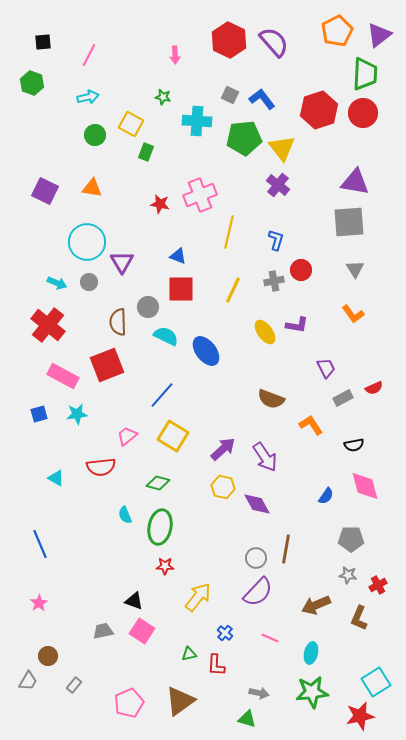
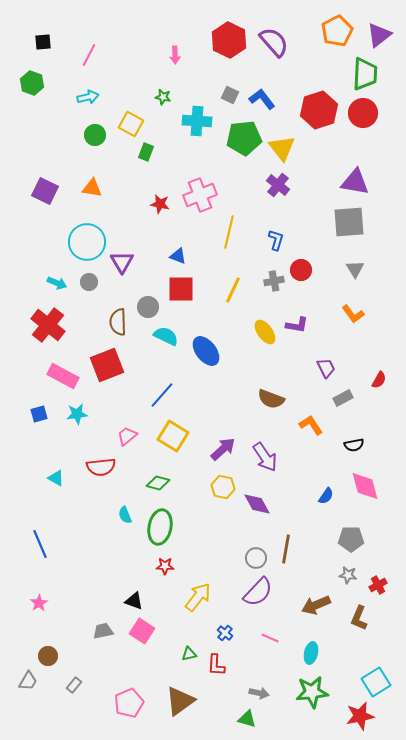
red semicircle at (374, 388): moved 5 px right, 8 px up; rotated 36 degrees counterclockwise
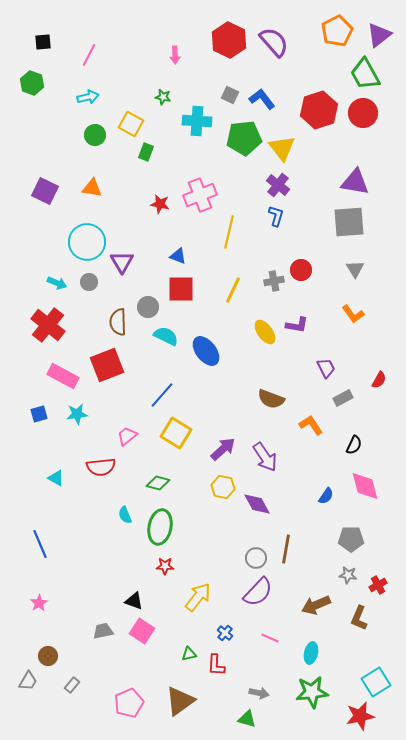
green trapezoid at (365, 74): rotated 148 degrees clockwise
blue L-shape at (276, 240): moved 24 px up
yellow square at (173, 436): moved 3 px right, 3 px up
black semicircle at (354, 445): rotated 54 degrees counterclockwise
gray rectangle at (74, 685): moved 2 px left
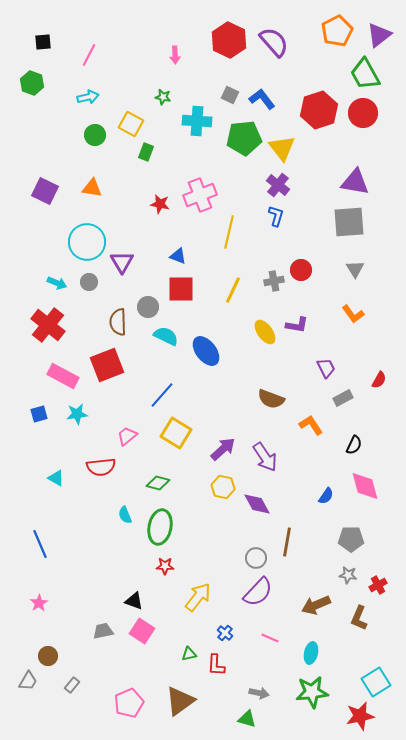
brown line at (286, 549): moved 1 px right, 7 px up
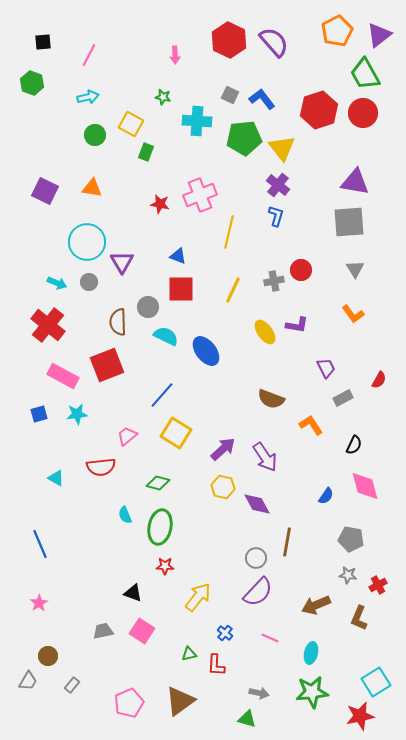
gray pentagon at (351, 539): rotated 10 degrees clockwise
black triangle at (134, 601): moved 1 px left, 8 px up
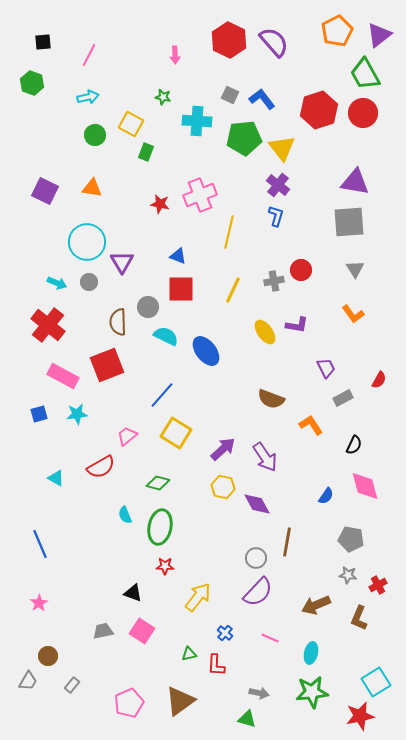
red semicircle at (101, 467): rotated 24 degrees counterclockwise
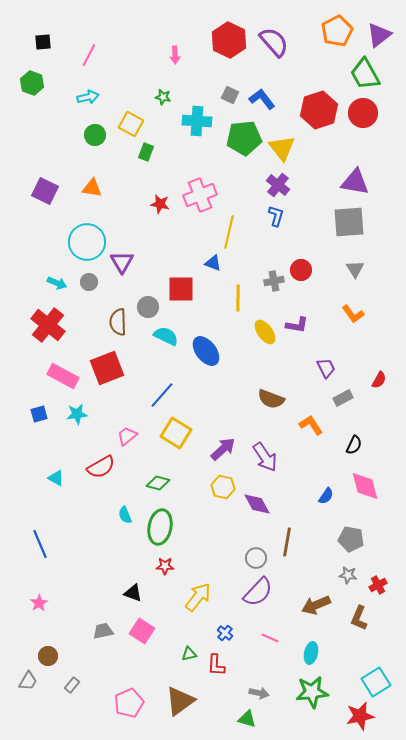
blue triangle at (178, 256): moved 35 px right, 7 px down
yellow line at (233, 290): moved 5 px right, 8 px down; rotated 24 degrees counterclockwise
red square at (107, 365): moved 3 px down
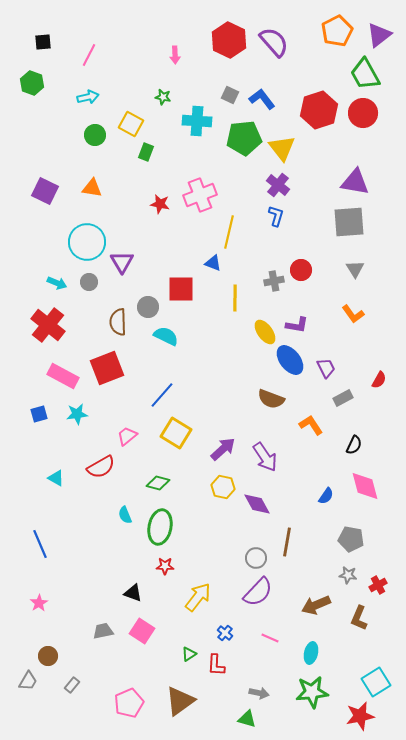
yellow line at (238, 298): moved 3 px left
blue ellipse at (206, 351): moved 84 px right, 9 px down
green triangle at (189, 654): rotated 21 degrees counterclockwise
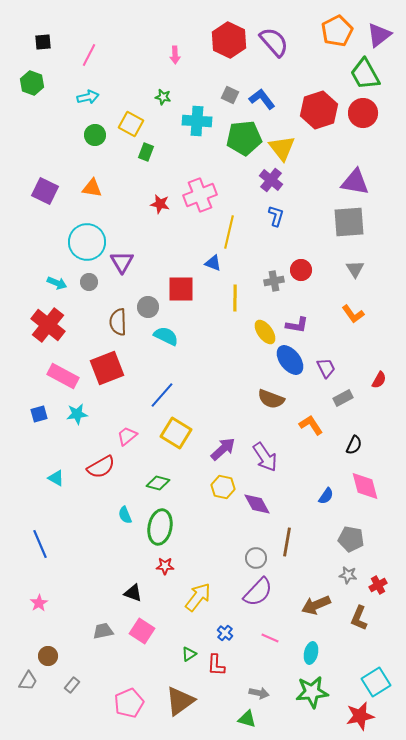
purple cross at (278, 185): moved 7 px left, 5 px up
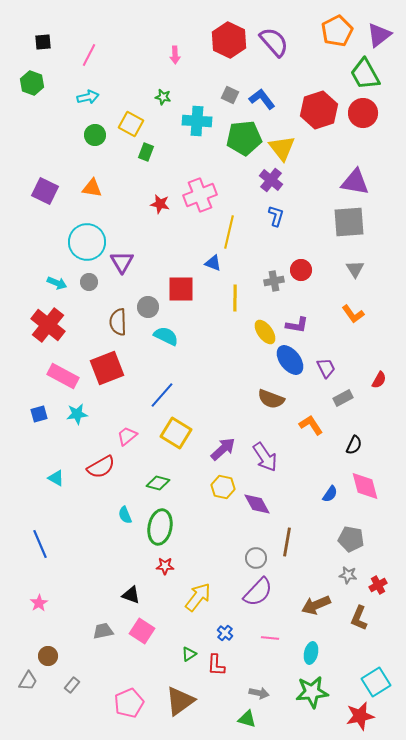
blue semicircle at (326, 496): moved 4 px right, 2 px up
black triangle at (133, 593): moved 2 px left, 2 px down
pink line at (270, 638): rotated 18 degrees counterclockwise
